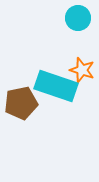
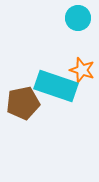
brown pentagon: moved 2 px right
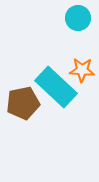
orange star: rotated 15 degrees counterclockwise
cyan rectangle: moved 1 px down; rotated 24 degrees clockwise
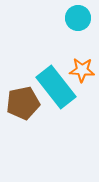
cyan rectangle: rotated 9 degrees clockwise
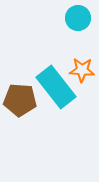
brown pentagon: moved 3 px left, 3 px up; rotated 16 degrees clockwise
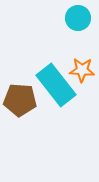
cyan rectangle: moved 2 px up
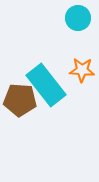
cyan rectangle: moved 10 px left
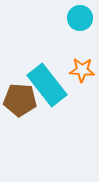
cyan circle: moved 2 px right
cyan rectangle: moved 1 px right
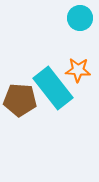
orange star: moved 4 px left
cyan rectangle: moved 6 px right, 3 px down
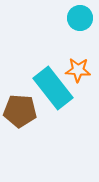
brown pentagon: moved 11 px down
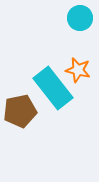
orange star: rotated 10 degrees clockwise
brown pentagon: rotated 16 degrees counterclockwise
